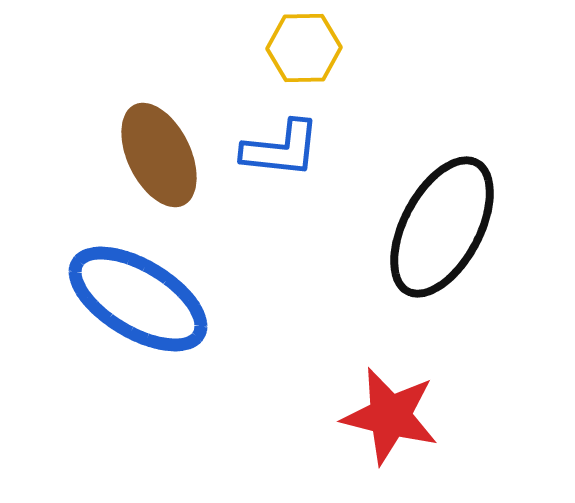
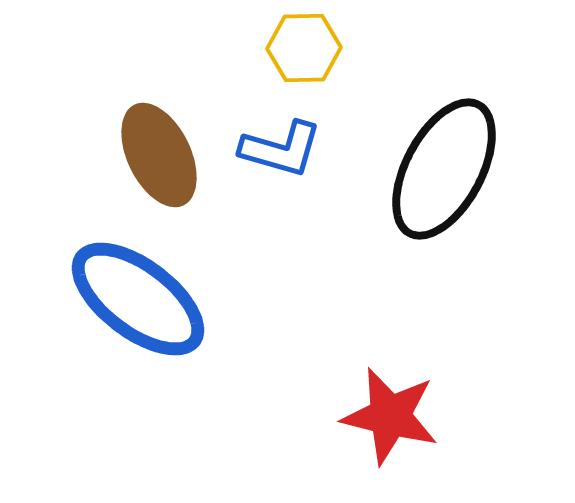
blue L-shape: rotated 10 degrees clockwise
black ellipse: moved 2 px right, 58 px up
blue ellipse: rotated 6 degrees clockwise
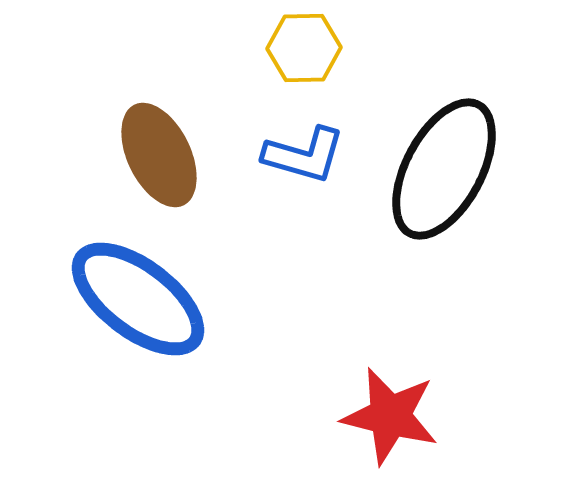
blue L-shape: moved 23 px right, 6 px down
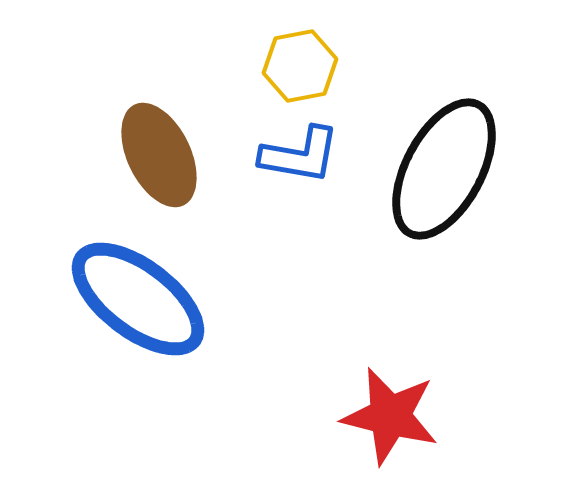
yellow hexagon: moved 4 px left, 18 px down; rotated 10 degrees counterclockwise
blue L-shape: moved 4 px left; rotated 6 degrees counterclockwise
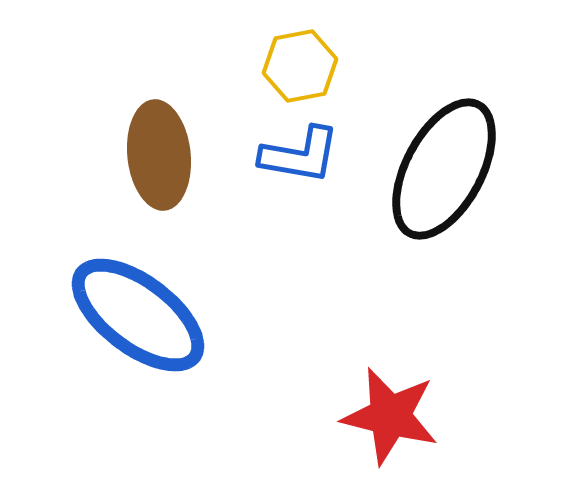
brown ellipse: rotated 20 degrees clockwise
blue ellipse: moved 16 px down
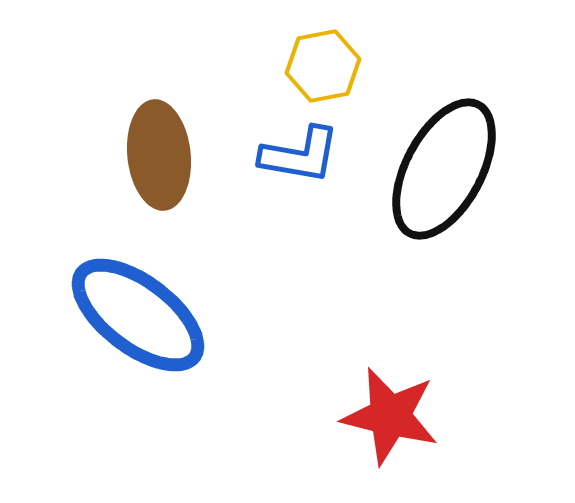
yellow hexagon: moved 23 px right
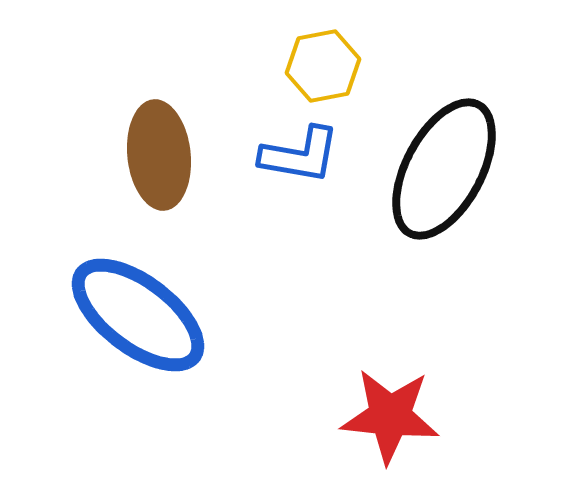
red star: rotated 8 degrees counterclockwise
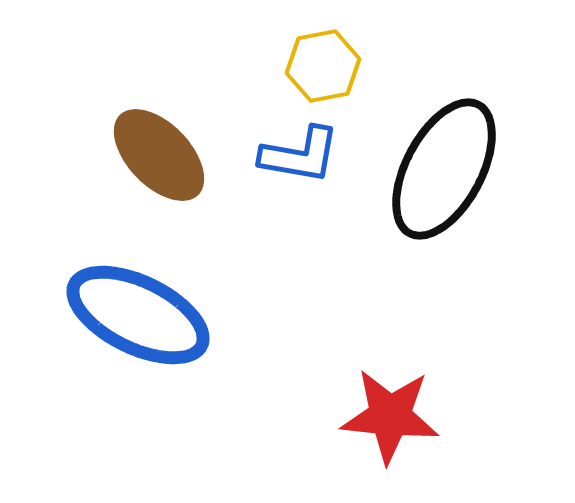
brown ellipse: rotated 38 degrees counterclockwise
blue ellipse: rotated 11 degrees counterclockwise
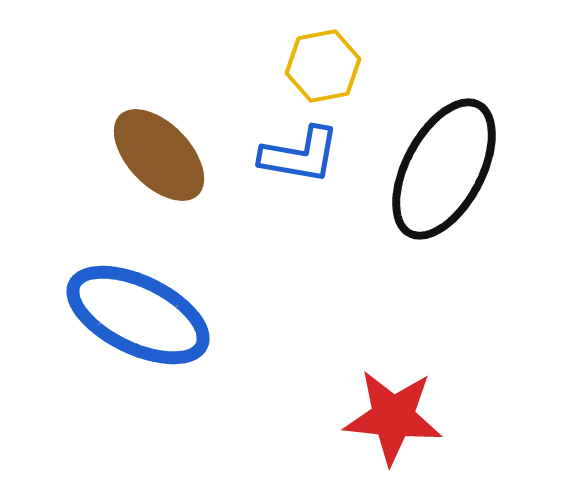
red star: moved 3 px right, 1 px down
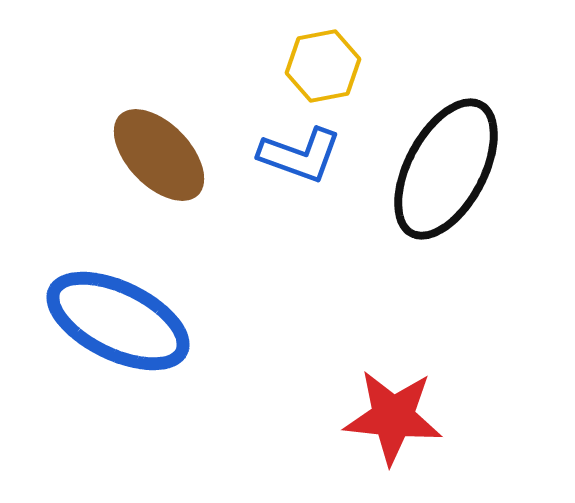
blue L-shape: rotated 10 degrees clockwise
black ellipse: moved 2 px right
blue ellipse: moved 20 px left, 6 px down
